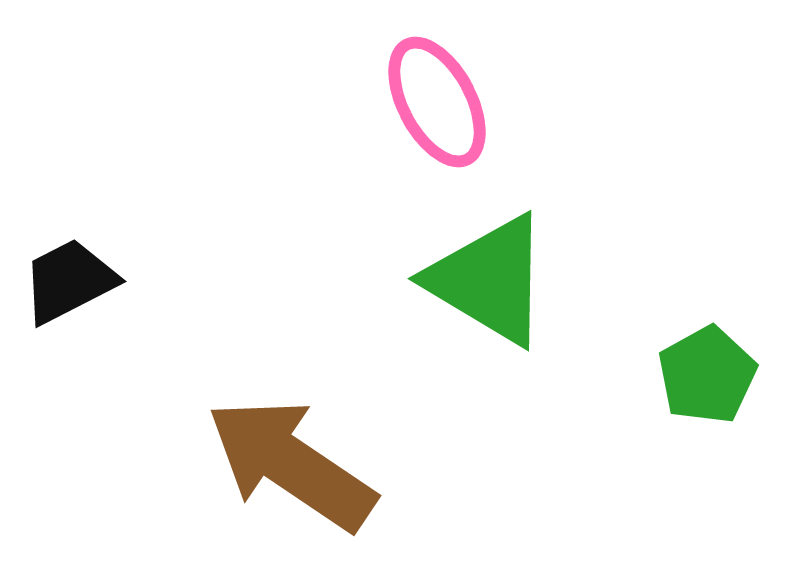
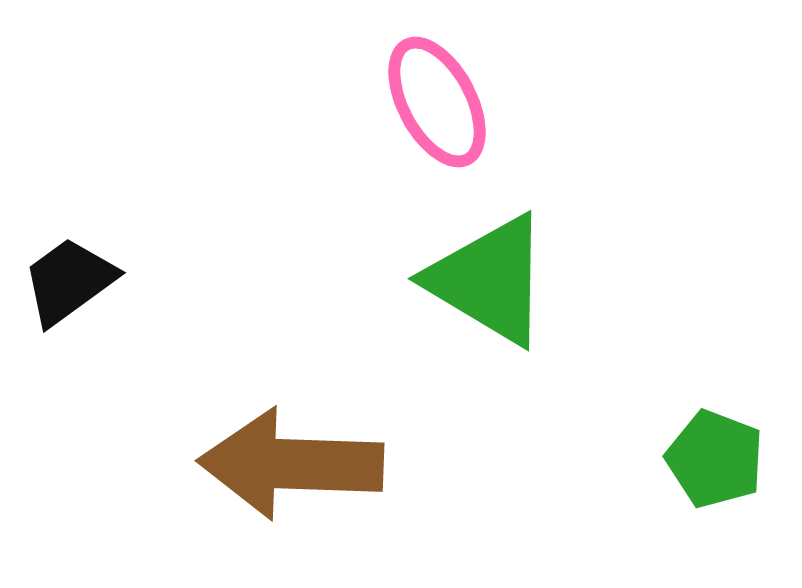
black trapezoid: rotated 9 degrees counterclockwise
green pentagon: moved 8 px right, 84 px down; rotated 22 degrees counterclockwise
brown arrow: rotated 32 degrees counterclockwise
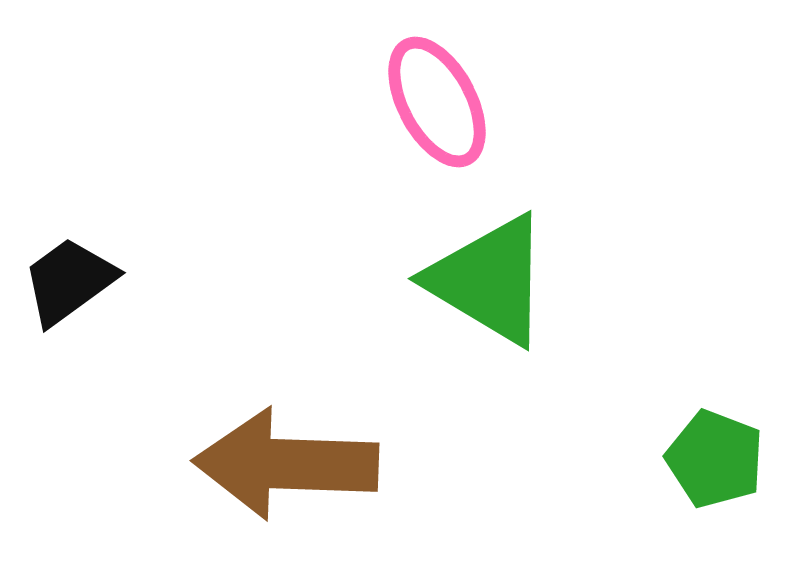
brown arrow: moved 5 px left
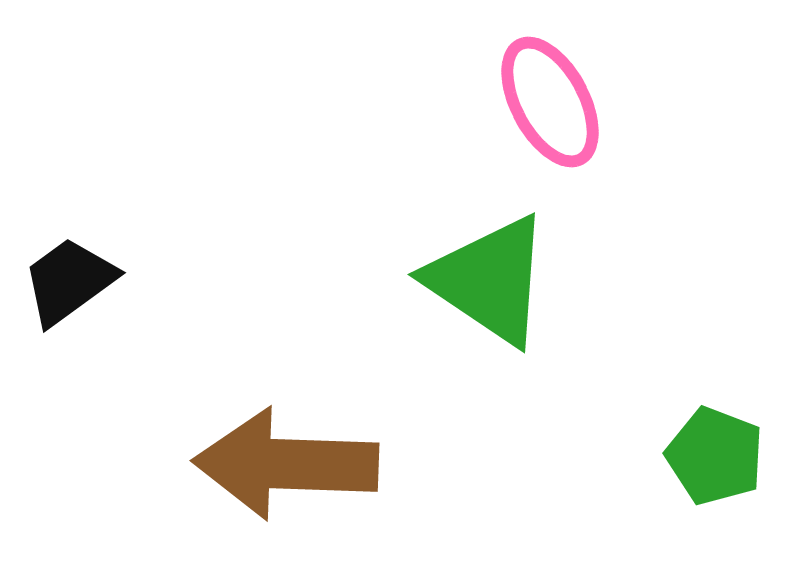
pink ellipse: moved 113 px right
green triangle: rotated 3 degrees clockwise
green pentagon: moved 3 px up
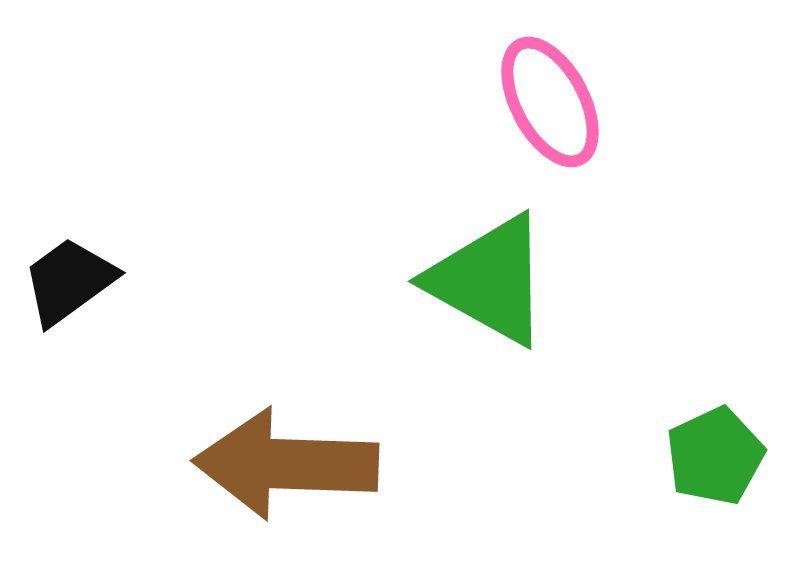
green triangle: rotated 5 degrees counterclockwise
green pentagon: rotated 26 degrees clockwise
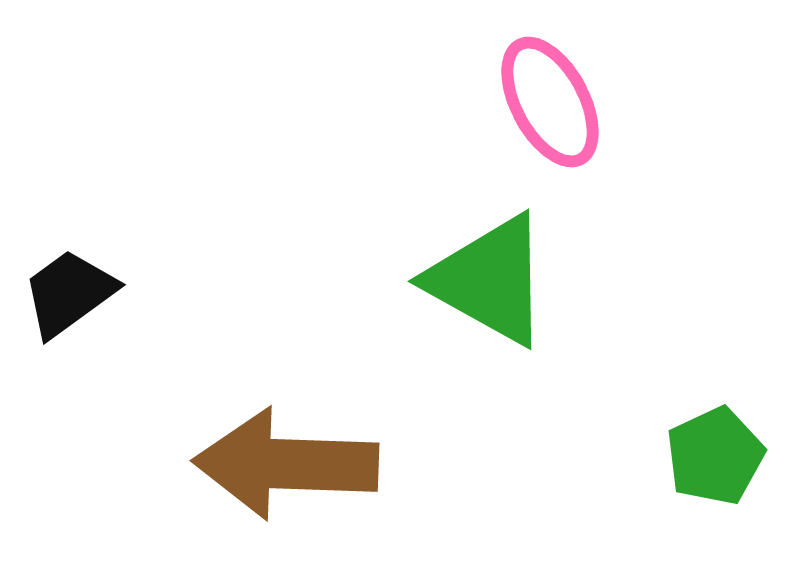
black trapezoid: moved 12 px down
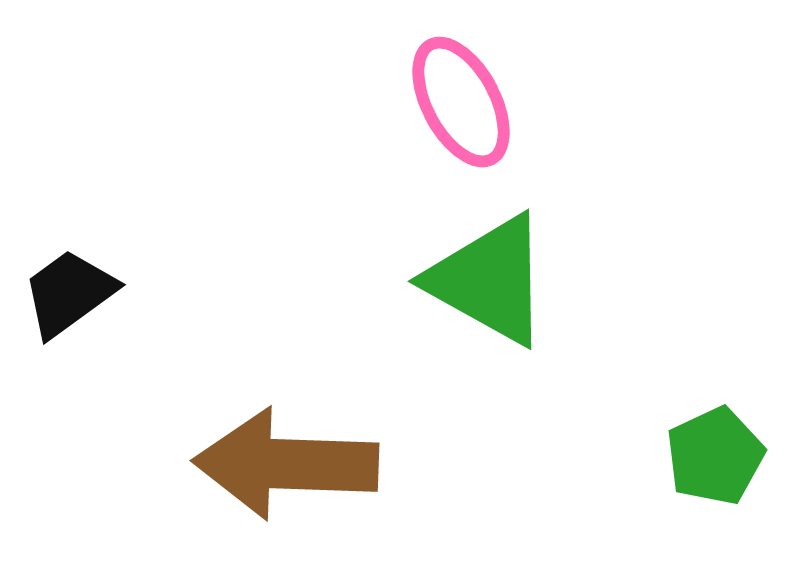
pink ellipse: moved 89 px left
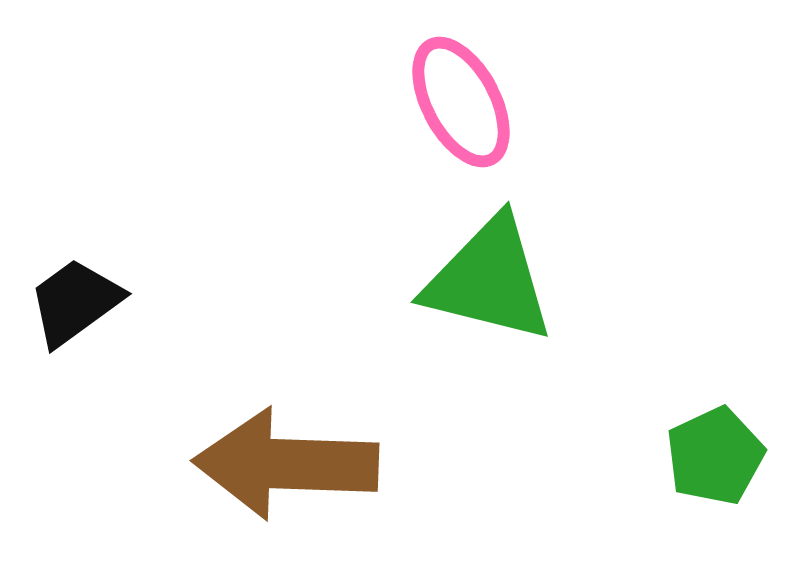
green triangle: rotated 15 degrees counterclockwise
black trapezoid: moved 6 px right, 9 px down
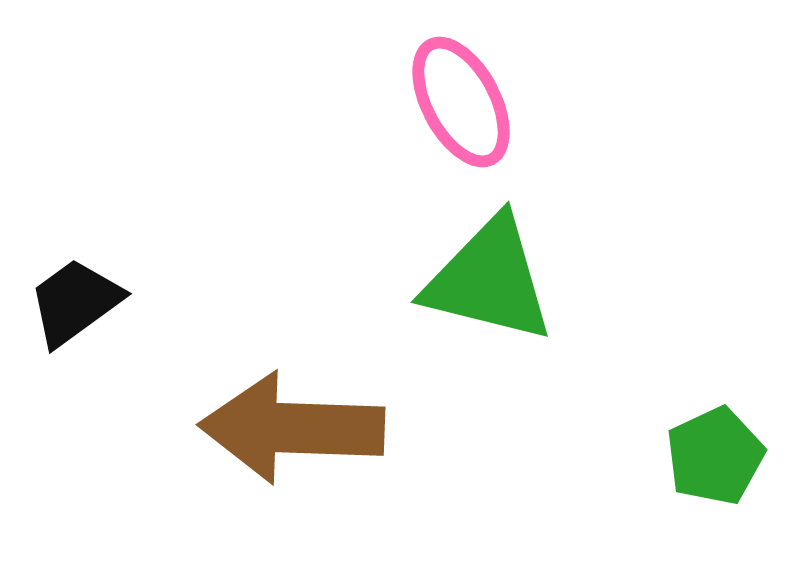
brown arrow: moved 6 px right, 36 px up
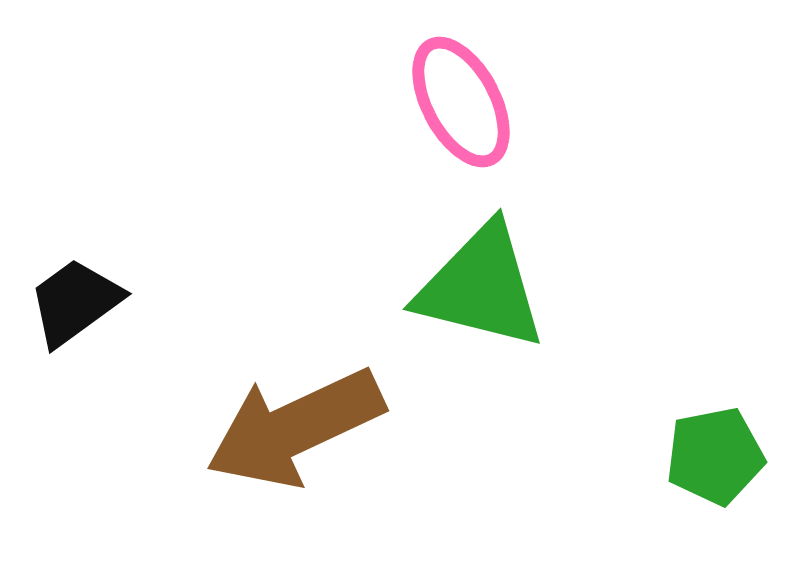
green triangle: moved 8 px left, 7 px down
brown arrow: moved 3 px right; rotated 27 degrees counterclockwise
green pentagon: rotated 14 degrees clockwise
